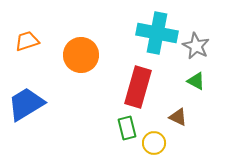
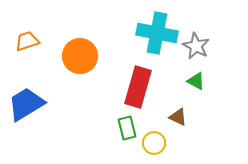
orange circle: moved 1 px left, 1 px down
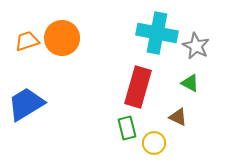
orange circle: moved 18 px left, 18 px up
green triangle: moved 6 px left, 2 px down
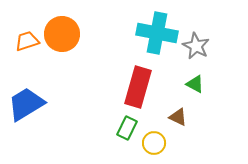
orange circle: moved 4 px up
green triangle: moved 5 px right, 1 px down
green rectangle: rotated 40 degrees clockwise
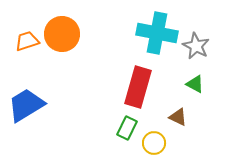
blue trapezoid: moved 1 px down
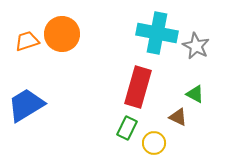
green triangle: moved 10 px down
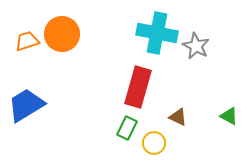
green triangle: moved 34 px right, 22 px down
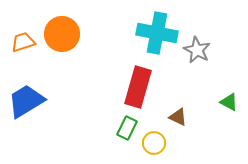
orange trapezoid: moved 4 px left, 1 px down
gray star: moved 1 px right, 4 px down
blue trapezoid: moved 4 px up
green triangle: moved 14 px up
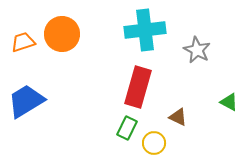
cyan cross: moved 12 px left, 3 px up; rotated 18 degrees counterclockwise
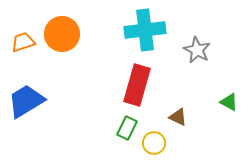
red rectangle: moved 1 px left, 2 px up
